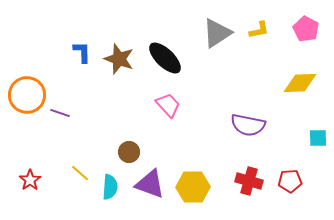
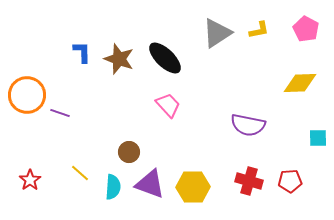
cyan semicircle: moved 3 px right
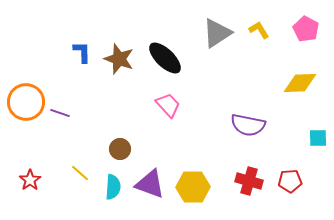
yellow L-shape: rotated 110 degrees counterclockwise
orange circle: moved 1 px left, 7 px down
brown circle: moved 9 px left, 3 px up
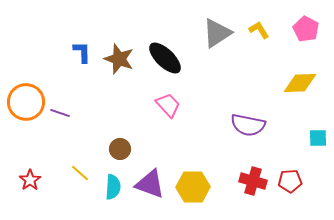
red cross: moved 4 px right
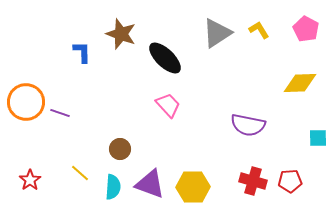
brown star: moved 2 px right, 25 px up
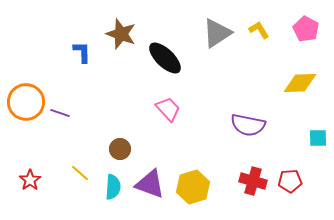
pink trapezoid: moved 4 px down
yellow hexagon: rotated 16 degrees counterclockwise
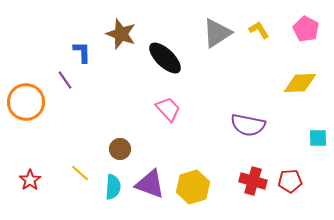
purple line: moved 5 px right, 33 px up; rotated 36 degrees clockwise
